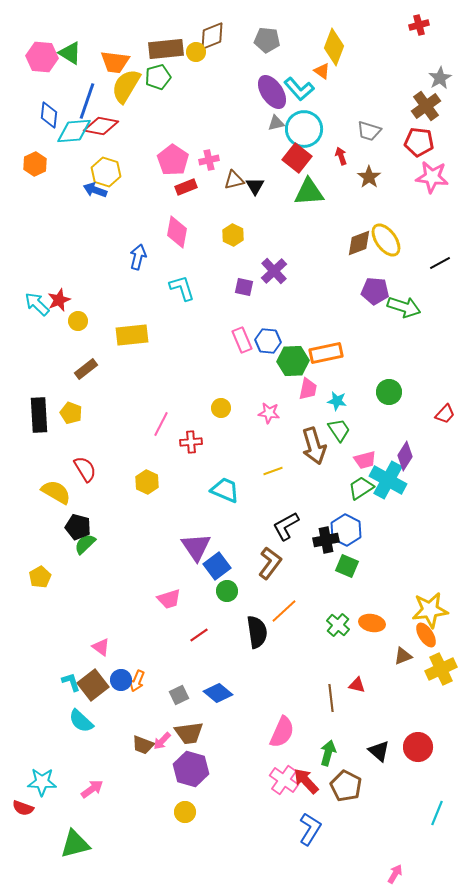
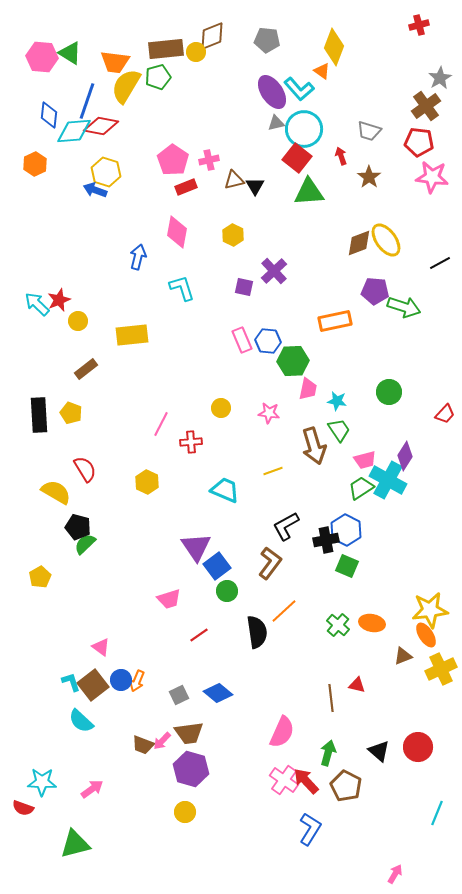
orange rectangle at (326, 353): moved 9 px right, 32 px up
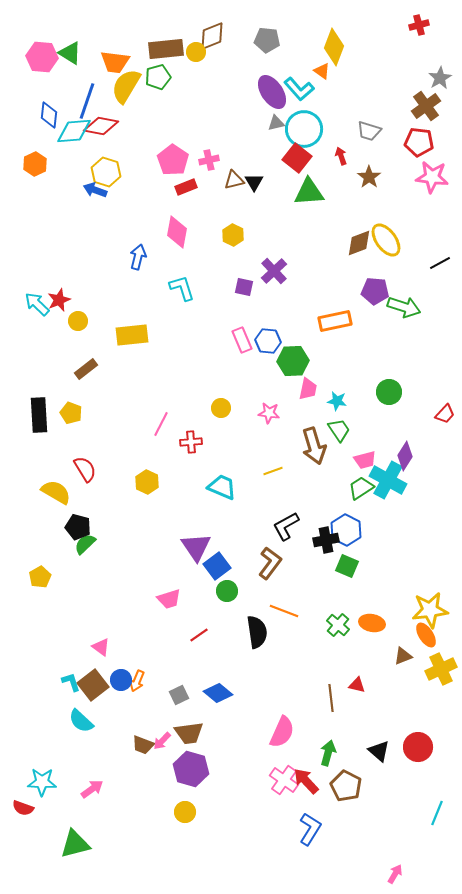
black triangle at (255, 186): moved 1 px left, 4 px up
cyan trapezoid at (225, 490): moved 3 px left, 3 px up
orange line at (284, 611): rotated 64 degrees clockwise
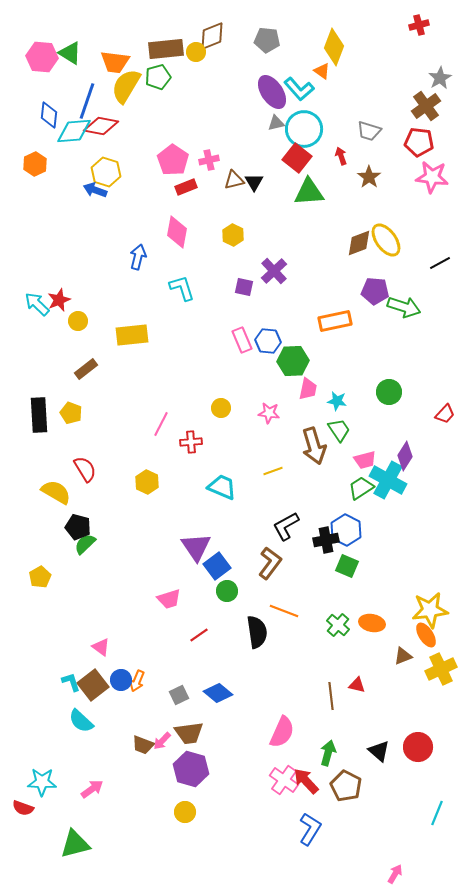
brown line at (331, 698): moved 2 px up
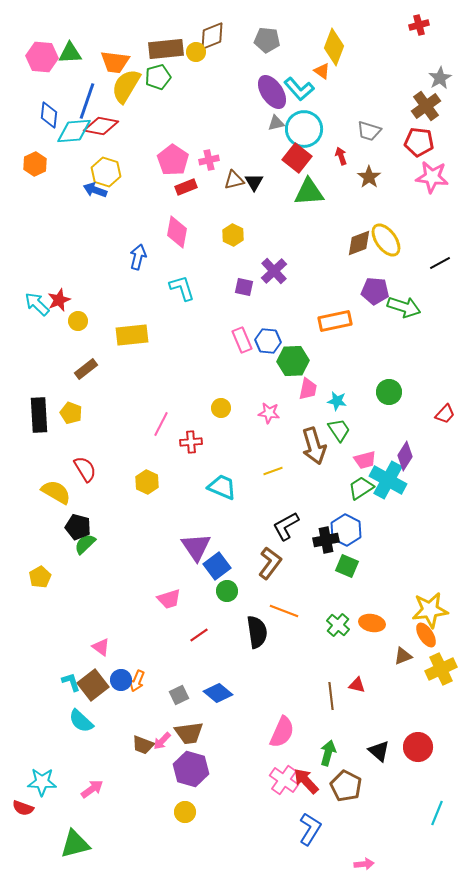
green triangle at (70, 53): rotated 35 degrees counterclockwise
pink arrow at (395, 874): moved 31 px left, 10 px up; rotated 54 degrees clockwise
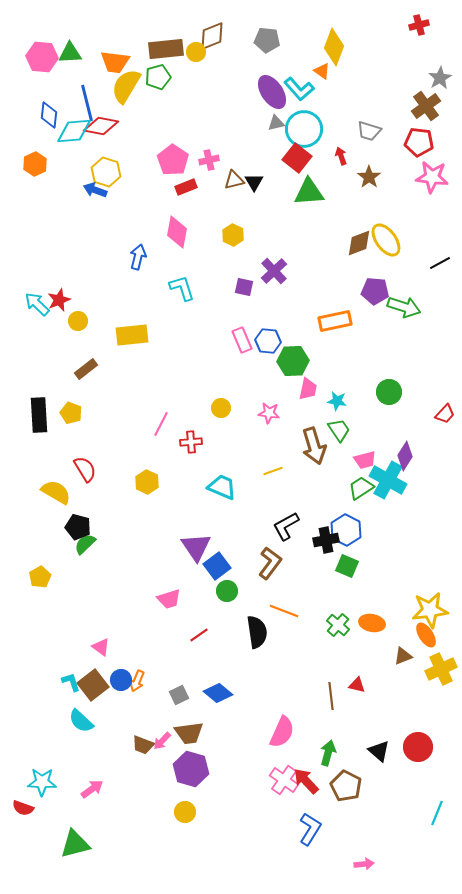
blue line at (87, 101): moved 2 px down; rotated 33 degrees counterclockwise
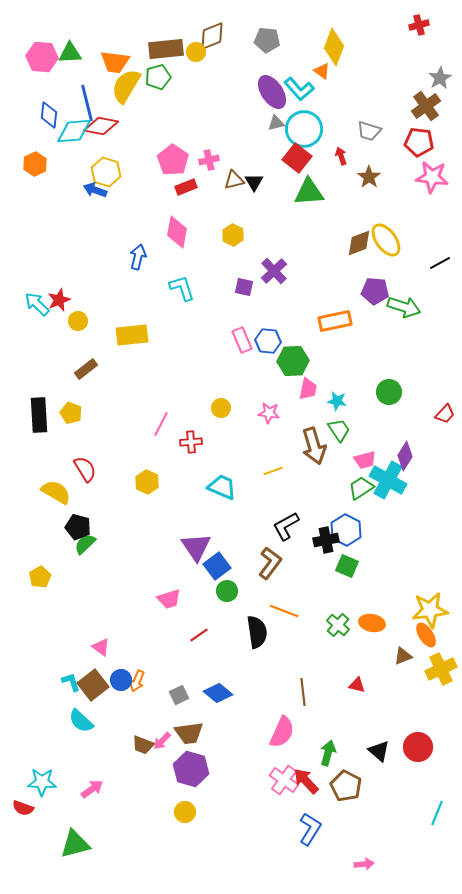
brown line at (331, 696): moved 28 px left, 4 px up
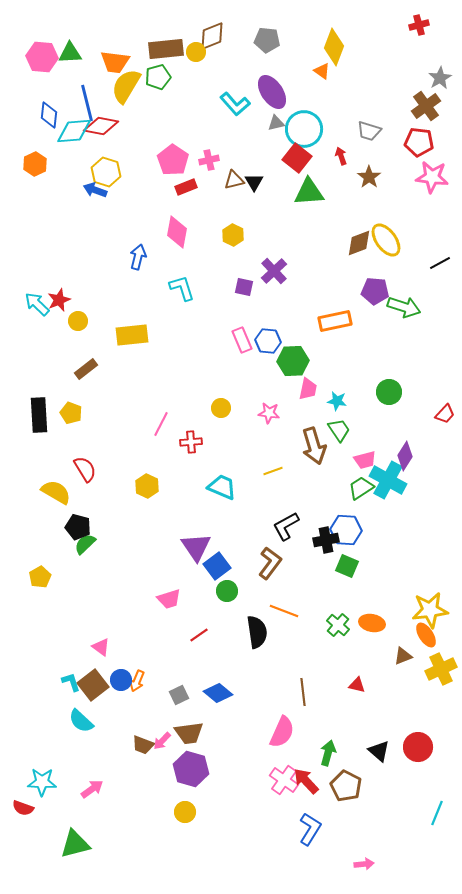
cyan L-shape at (299, 89): moved 64 px left, 15 px down
yellow hexagon at (147, 482): moved 4 px down
blue hexagon at (346, 530): rotated 24 degrees counterclockwise
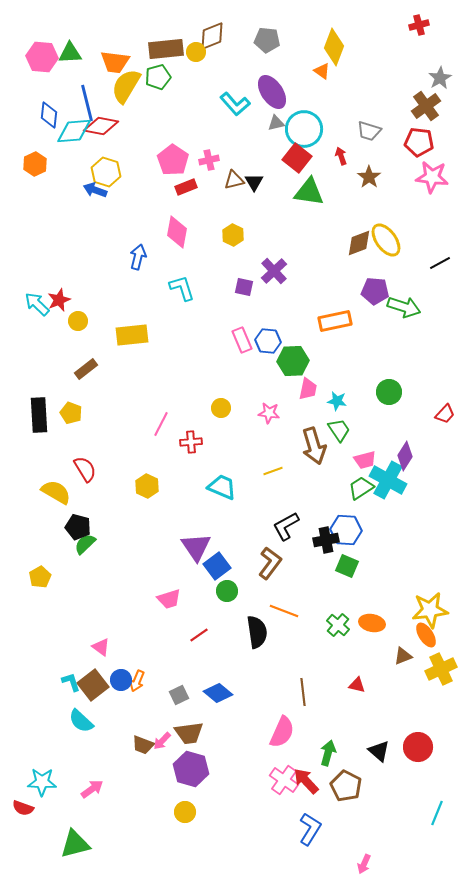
green triangle at (309, 192): rotated 12 degrees clockwise
pink arrow at (364, 864): rotated 120 degrees clockwise
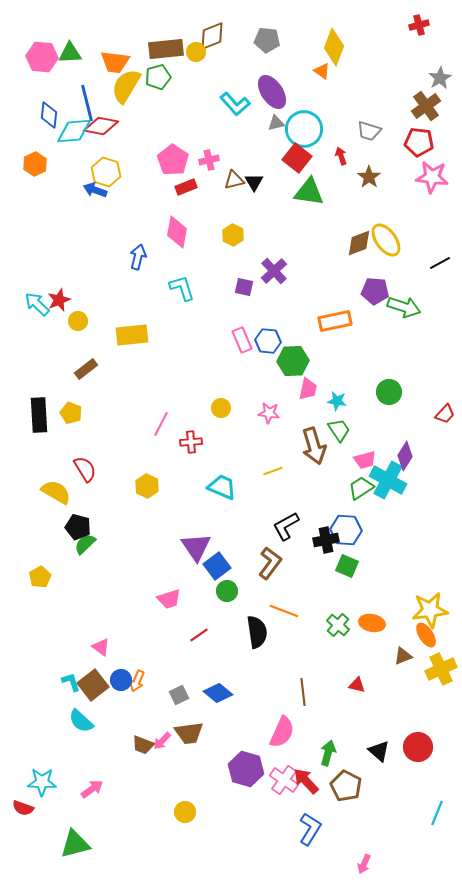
purple hexagon at (191, 769): moved 55 px right
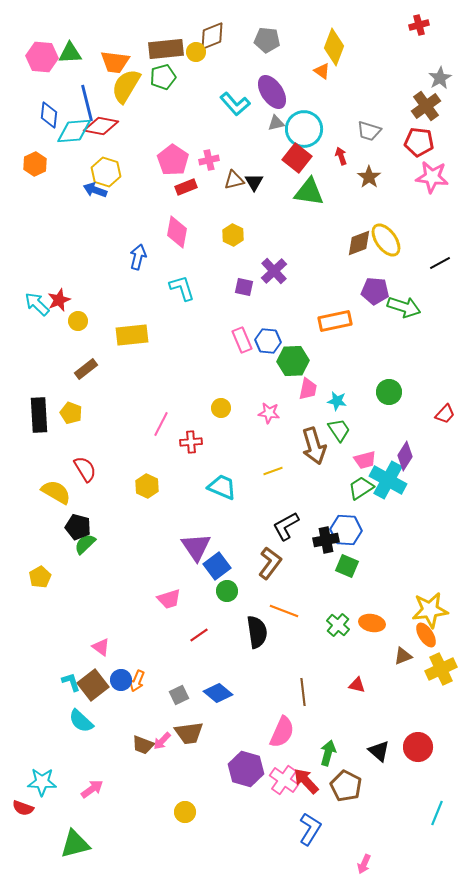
green pentagon at (158, 77): moved 5 px right
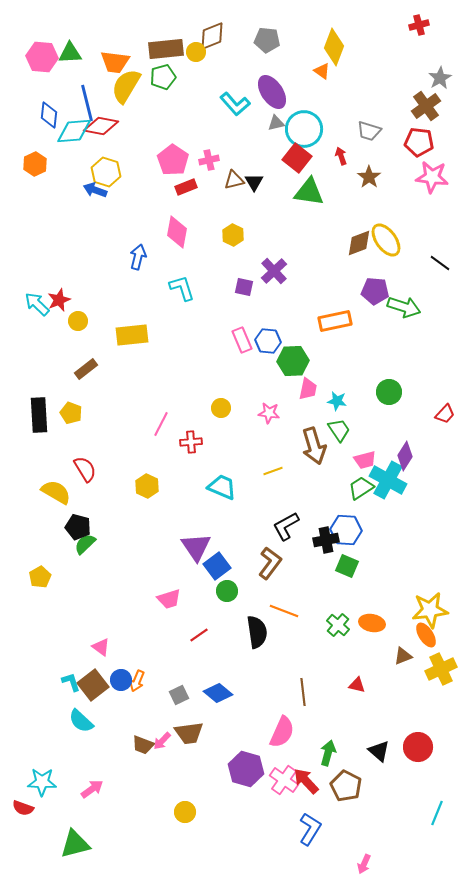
black line at (440, 263): rotated 65 degrees clockwise
